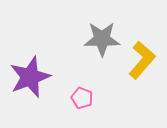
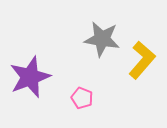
gray star: rotated 9 degrees clockwise
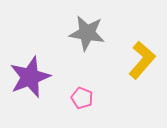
gray star: moved 15 px left, 6 px up
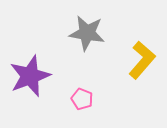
purple star: moved 1 px up
pink pentagon: moved 1 px down
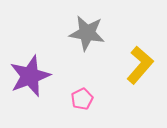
yellow L-shape: moved 2 px left, 5 px down
pink pentagon: rotated 25 degrees clockwise
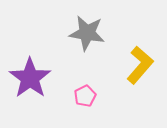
purple star: moved 2 px down; rotated 15 degrees counterclockwise
pink pentagon: moved 3 px right, 3 px up
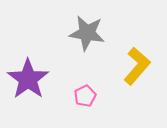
yellow L-shape: moved 3 px left, 1 px down
purple star: moved 2 px left, 1 px down
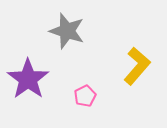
gray star: moved 20 px left, 2 px up; rotated 9 degrees clockwise
